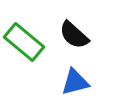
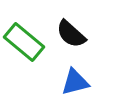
black semicircle: moved 3 px left, 1 px up
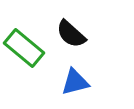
green rectangle: moved 6 px down
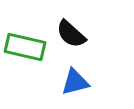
green rectangle: moved 1 px right, 1 px up; rotated 27 degrees counterclockwise
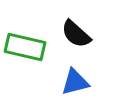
black semicircle: moved 5 px right
